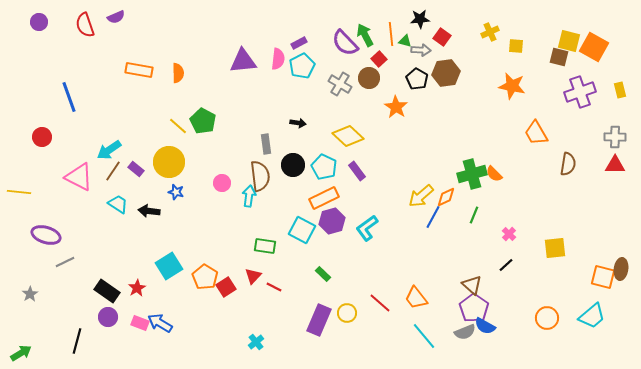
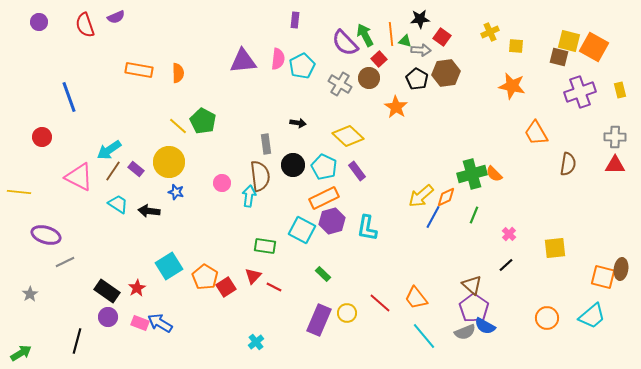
purple rectangle at (299, 43): moved 4 px left, 23 px up; rotated 56 degrees counterclockwise
cyan L-shape at (367, 228): rotated 44 degrees counterclockwise
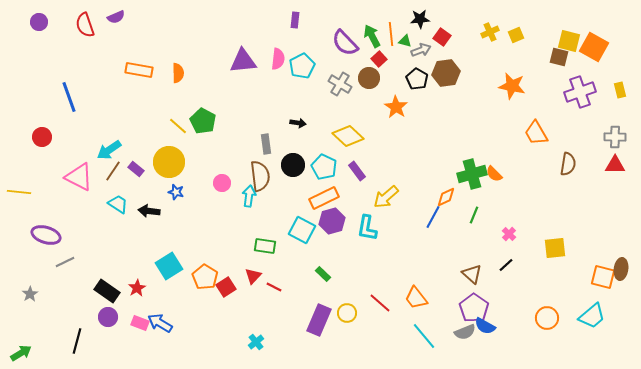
green arrow at (365, 35): moved 7 px right, 1 px down
yellow square at (516, 46): moved 11 px up; rotated 28 degrees counterclockwise
gray arrow at (421, 50): rotated 24 degrees counterclockwise
yellow arrow at (421, 196): moved 35 px left, 1 px down
brown triangle at (472, 285): moved 11 px up
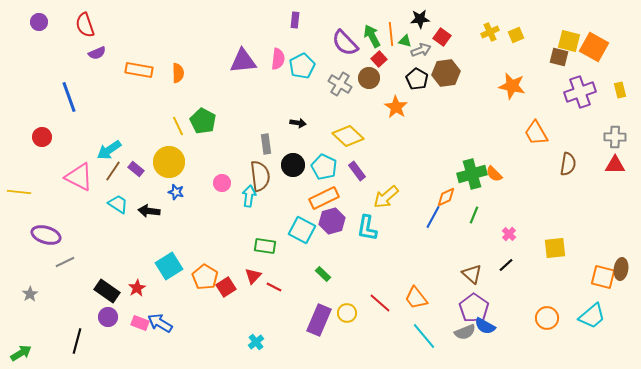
purple semicircle at (116, 17): moved 19 px left, 36 px down
yellow line at (178, 126): rotated 24 degrees clockwise
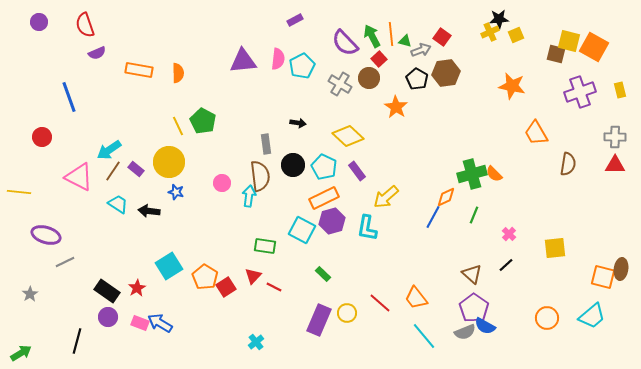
black star at (420, 19): moved 79 px right
purple rectangle at (295, 20): rotated 56 degrees clockwise
brown square at (559, 57): moved 3 px left, 3 px up
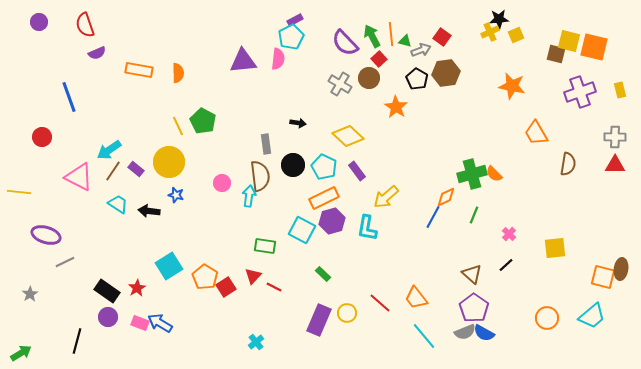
orange square at (594, 47): rotated 16 degrees counterclockwise
cyan pentagon at (302, 66): moved 11 px left, 29 px up
blue star at (176, 192): moved 3 px down
blue semicircle at (485, 326): moved 1 px left, 7 px down
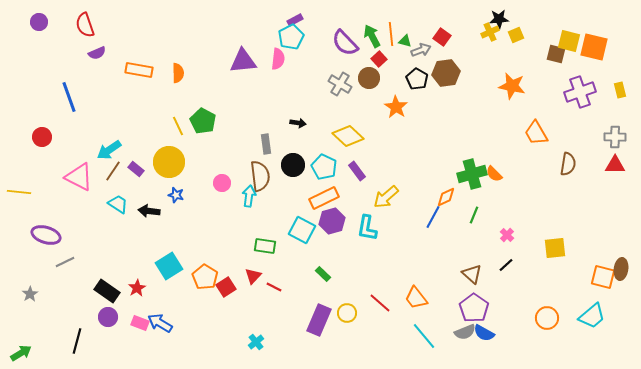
pink cross at (509, 234): moved 2 px left, 1 px down
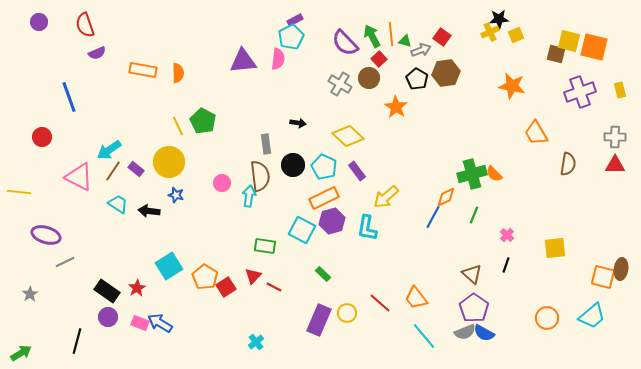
orange rectangle at (139, 70): moved 4 px right
black line at (506, 265): rotated 28 degrees counterclockwise
